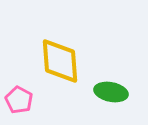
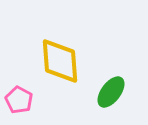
green ellipse: rotated 64 degrees counterclockwise
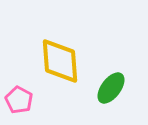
green ellipse: moved 4 px up
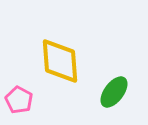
green ellipse: moved 3 px right, 4 px down
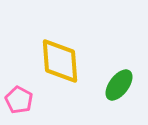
green ellipse: moved 5 px right, 7 px up
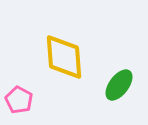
yellow diamond: moved 4 px right, 4 px up
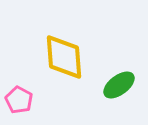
green ellipse: rotated 16 degrees clockwise
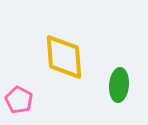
green ellipse: rotated 48 degrees counterclockwise
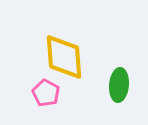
pink pentagon: moved 27 px right, 7 px up
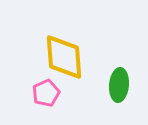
pink pentagon: rotated 20 degrees clockwise
